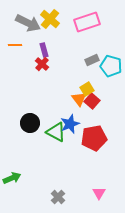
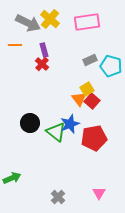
pink rectangle: rotated 10 degrees clockwise
gray rectangle: moved 2 px left
green triangle: rotated 10 degrees clockwise
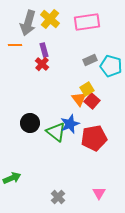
gray arrow: rotated 80 degrees clockwise
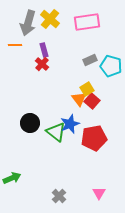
gray cross: moved 1 px right, 1 px up
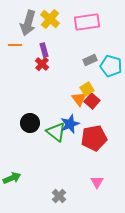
pink triangle: moved 2 px left, 11 px up
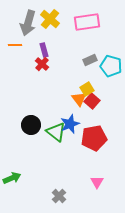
black circle: moved 1 px right, 2 px down
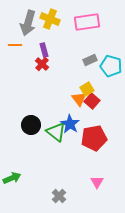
yellow cross: rotated 18 degrees counterclockwise
blue star: rotated 18 degrees counterclockwise
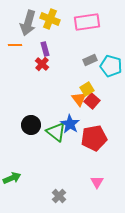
purple rectangle: moved 1 px right, 1 px up
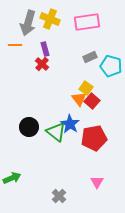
gray rectangle: moved 3 px up
yellow square: moved 1 px left, 1 px up; rotated 24 degrees counterclockwise
black circle: moved 2 px left, 2 px down
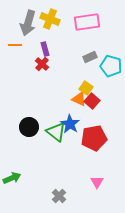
orange triangle: rotated 28 degrees counterclockwise
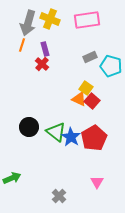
pink rectangle: moved 2 px up
orange line: moved 7 px right; rotated 72 degrees counterclockwise
blue star: moved 1 px right, 13 px down
red pentagon: rotated 20 degrees counterclockwise
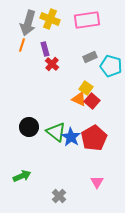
red cross: moved 10 px right
green arrow: moved 10 px right, 2 px up
